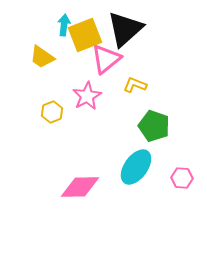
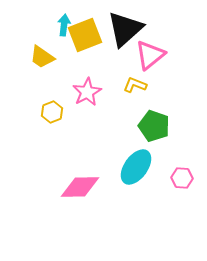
pink triangle: moved 44 px right, 4 px up
pink star: moved 4 px up
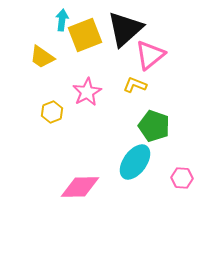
cyan arrow: moved 2 px left, 5 px up
cyan ellipse: moved 1 px left, 5 px up
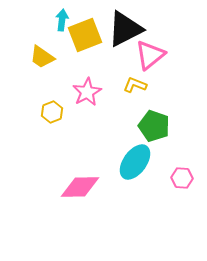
black triangle: rotated 15 degrees clockwise
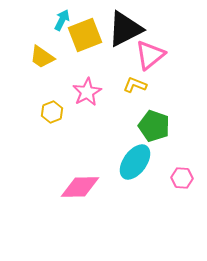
cyan arrow: rotated 20 degrees clockwise
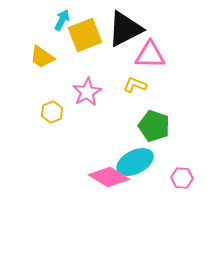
pink triangle: rotated 40 degrees clockwise
cyan ellipse: rotated 27 degrees clockwise
pink diamond: moved 29 px right, 10 px up; rotated 33 degrees clockwise
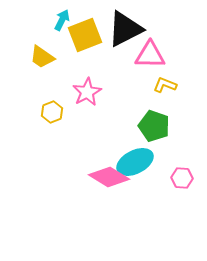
yellow L-shape: moved 30 px right
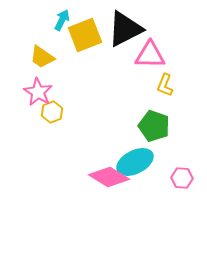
yellow L-shape: rotated 90 degrees counterclockwise
pink star: moved 49 px left; rotated 12 degrees counterclockwise
